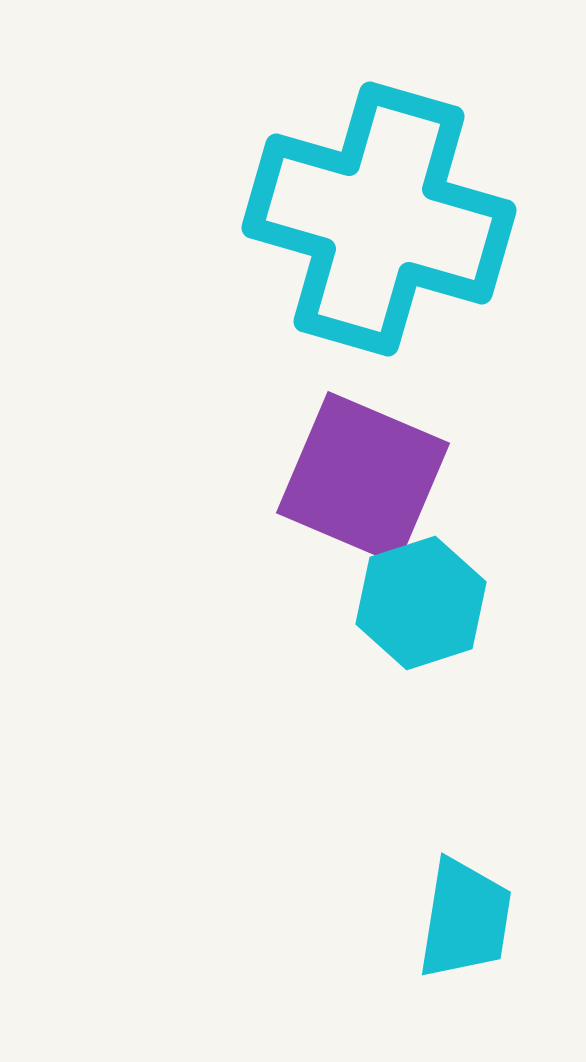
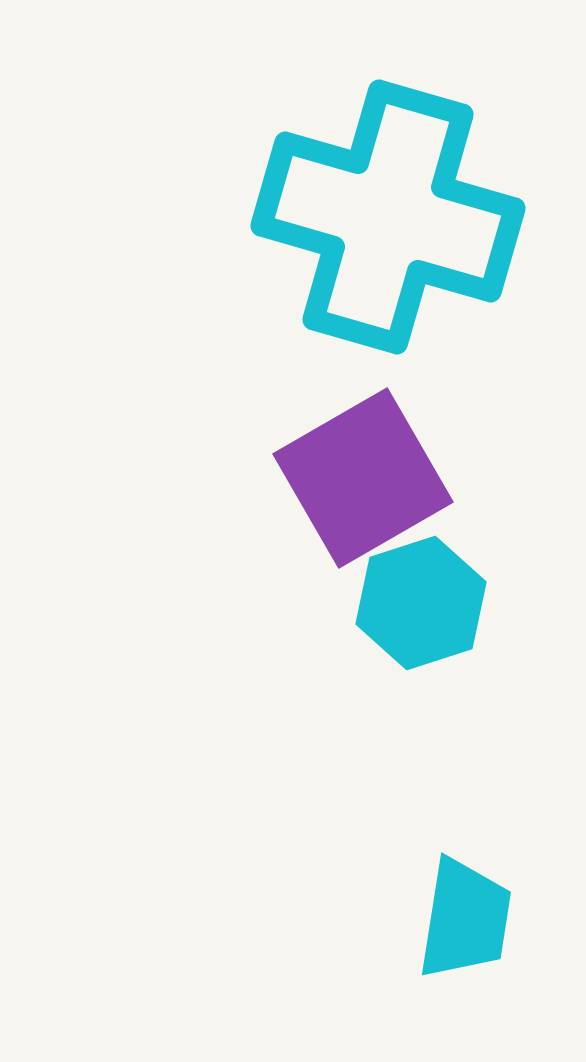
cyan cross: moved 9 px right, 2 px up
purple square: rotated 37 degrees clockwise
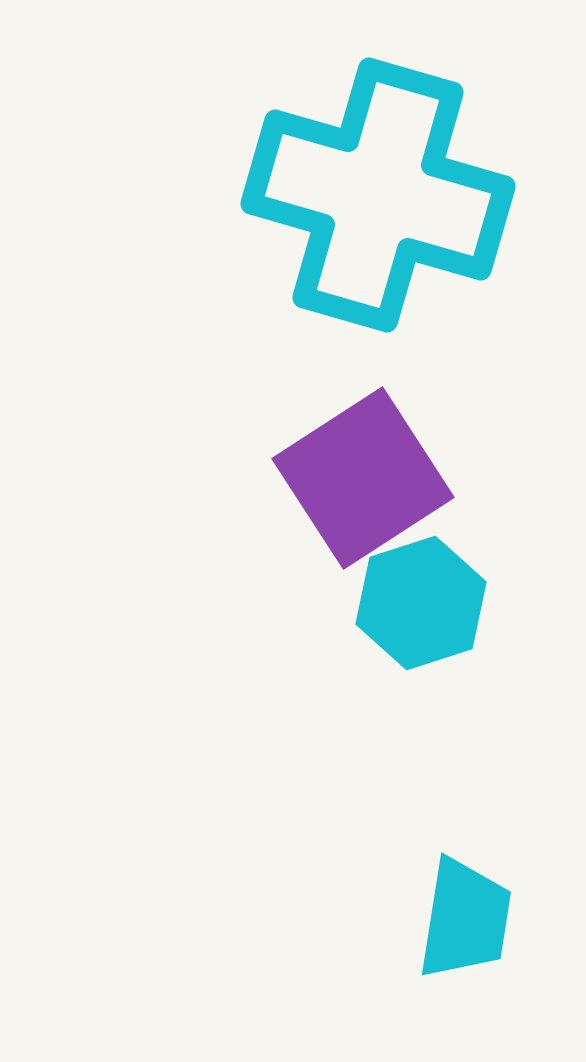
cyan cross: moved 10 px left, 22 px up
purple square: rotated 3 degrees counterclockwise
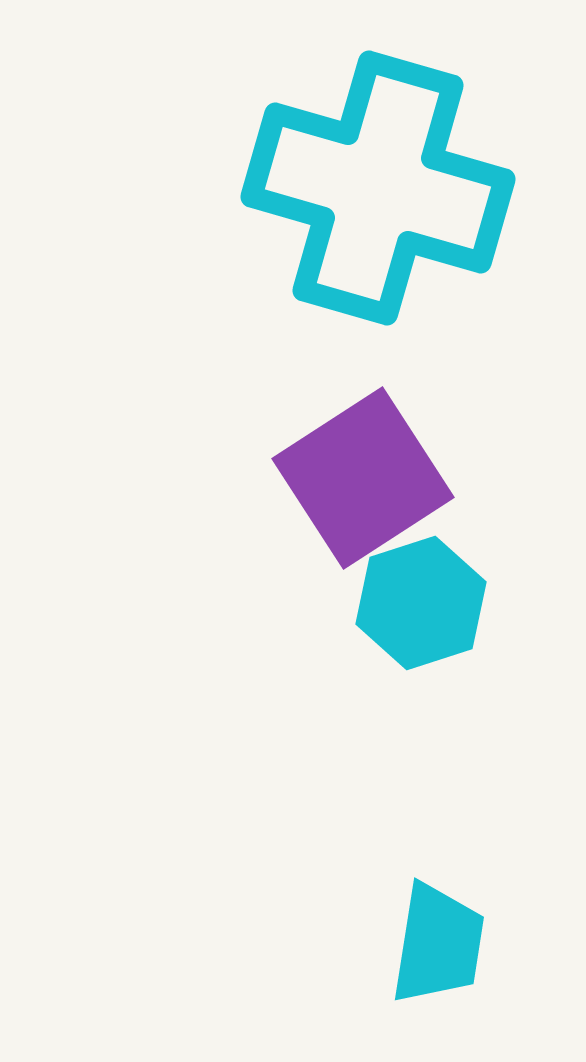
cyan cross: moved 7 px up
cyan trapezoid: moved 27 px left, 25 px down
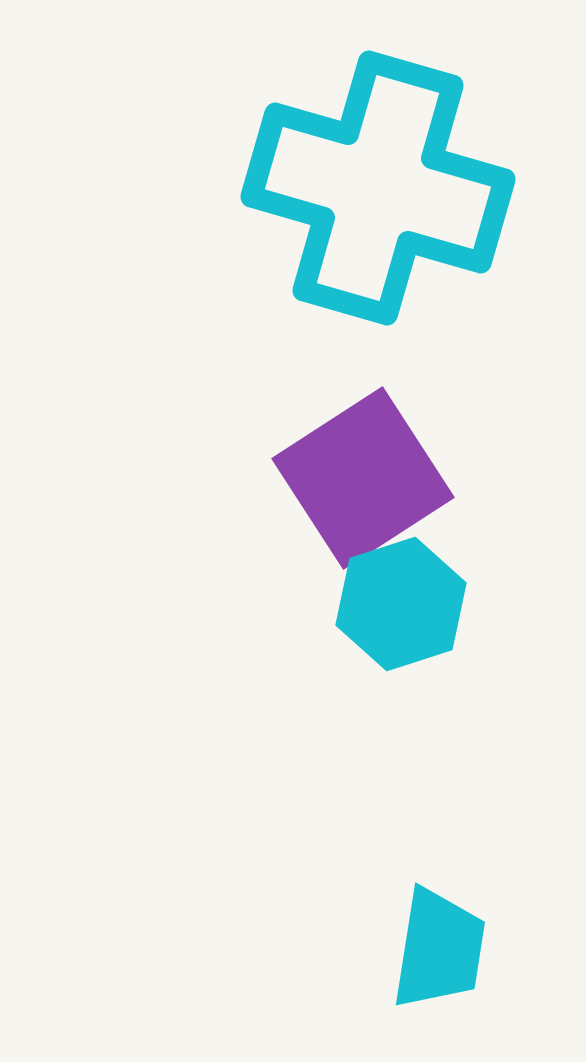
cyan hexagon: moved 20 px left, 1 px down
cyan trapezoid: moved 1 px right, 5 px down
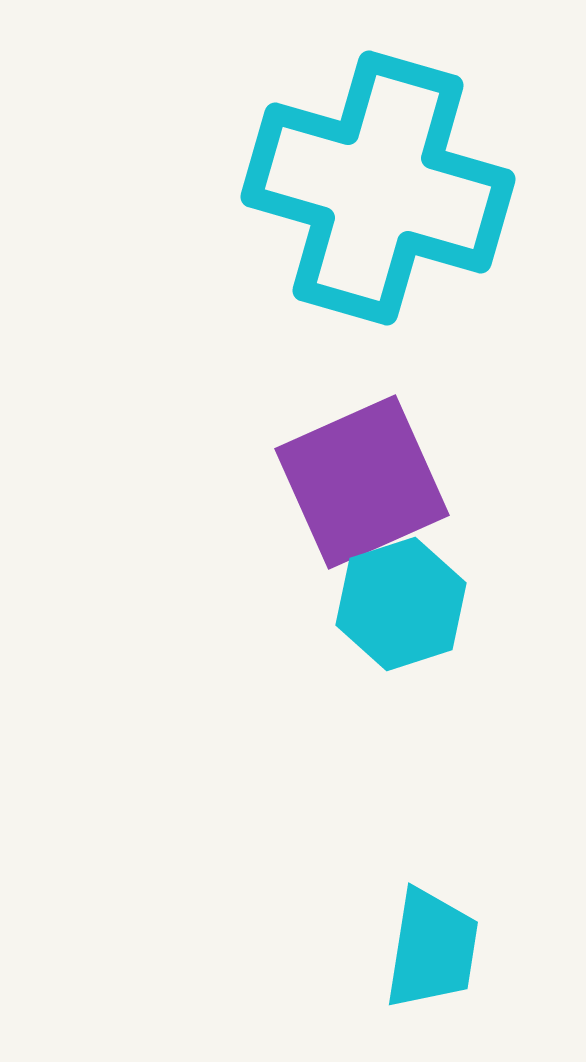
purple square: moved 1 px left, 4 px down; rotated 9 degrees clockwise
cyan trapezoid: moved 7 px left
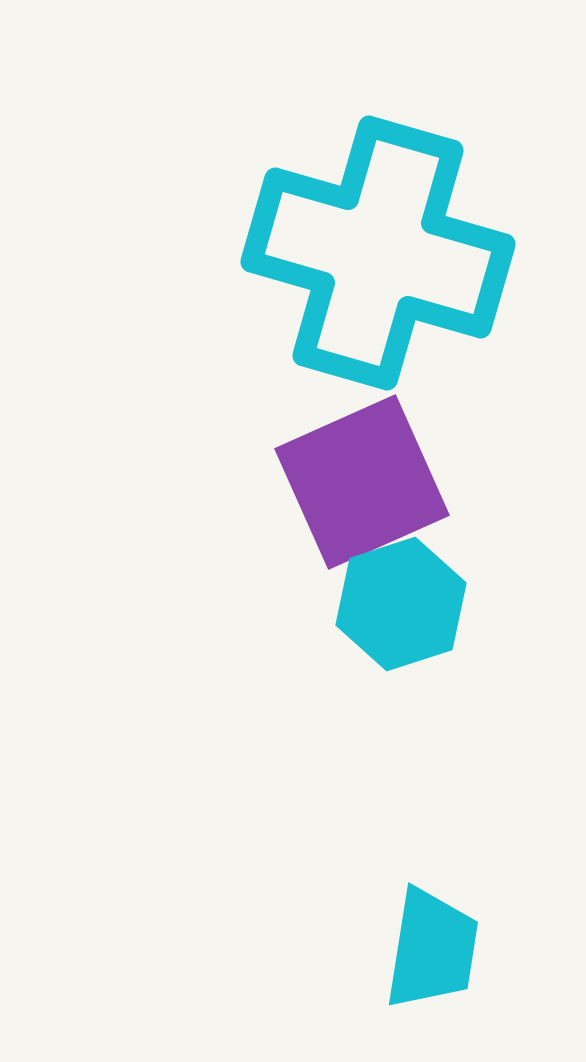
cyan cross: moved 65 px down
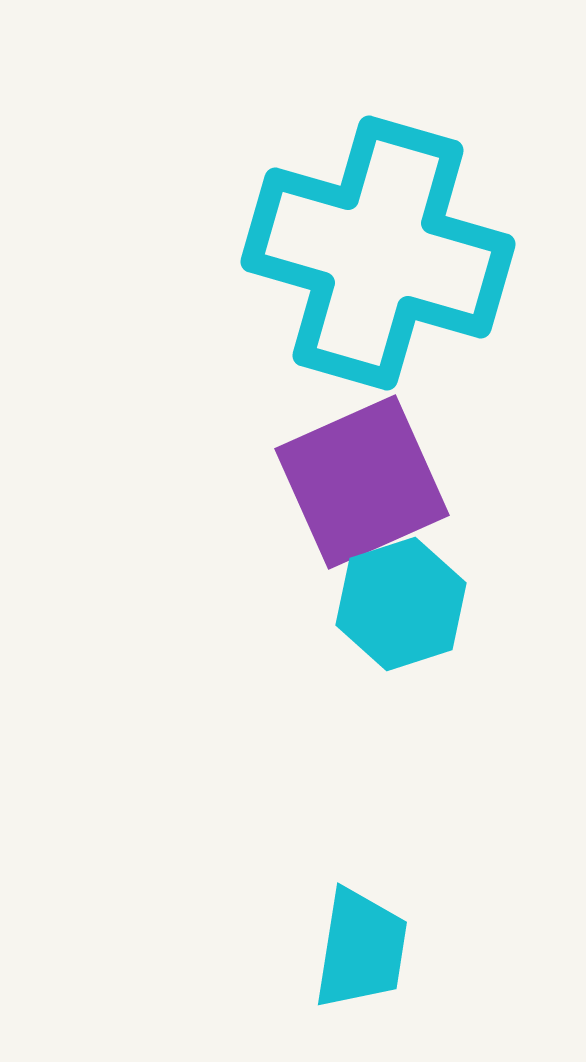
cyan trapezoid: moved 71 px left
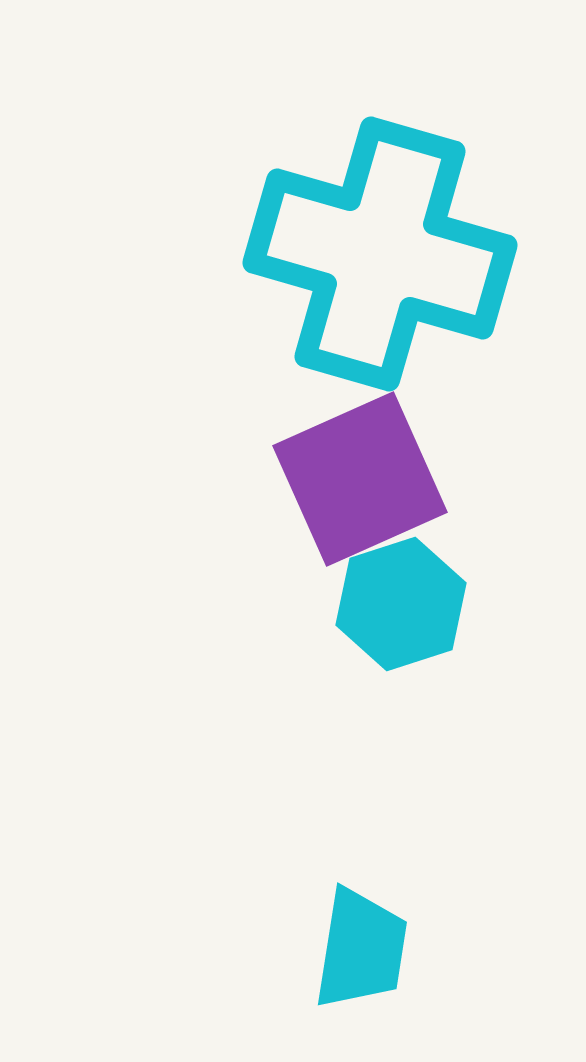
cyan cross: moved 2 px right, 1 px down
purple square: moved 2 px left, 3 px up
